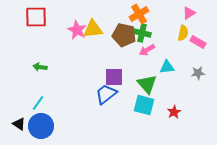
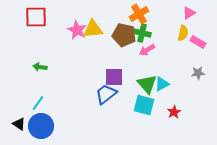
cyan triangle: moved 5 px left, 17 px down; rotated 21 degrees counterclockwise
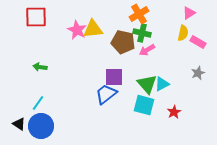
brown pentagon: moved 1 px left, 7 px down
gray star: rotated 16 degrees counterclockwise
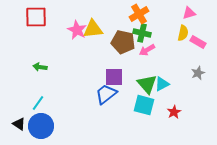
pink triangle: rotated 16 degrees clockwise
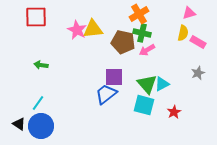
green arrow: moved 1 px right, 2 px up
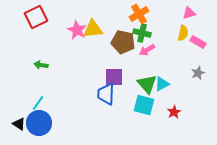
red square: rotated 25 degrees counterclockwise
blue trapezoid: rotated 50 degrees counterclockwise
blue circle: moved 2 px left, 3 px up
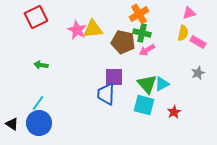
black triangle: moved 7 px left
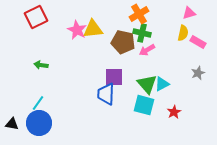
black triangle: rotated 24 degrees counterclockwise
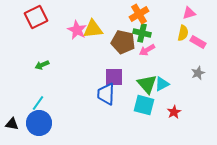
green arrow: moved 1 px right; rotated 32 degrees counterclockwise
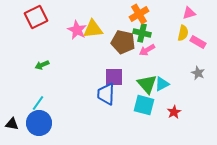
gray star: rotated 24 degrees counterclockwise
